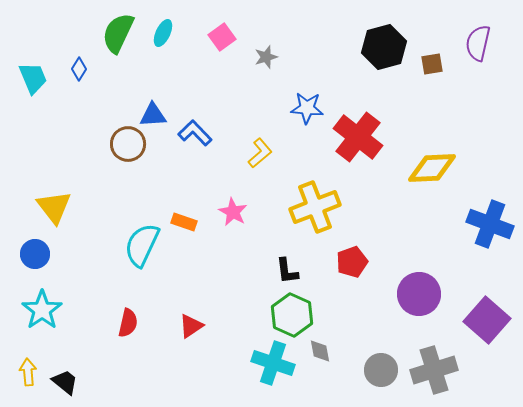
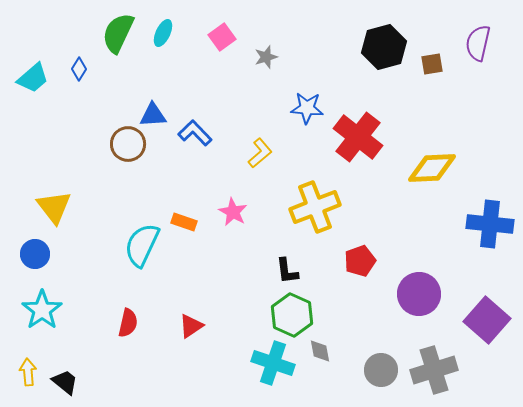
cyan trapezoid: rotated 72 degrees clockwise
blue cross: rotated 15 degrees counterclockwise
red pentagon: moved 8 px right, 1 px up
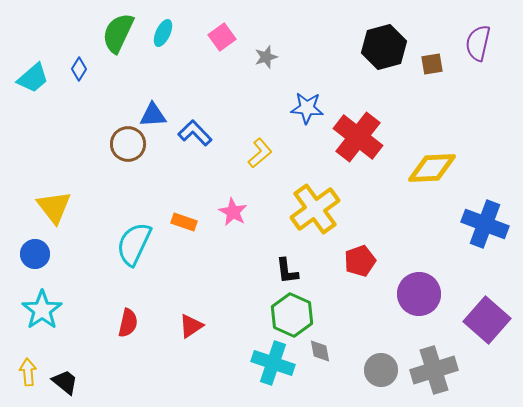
yellow cross: moved 2 px down; rotated 15 degrees counterclockwise
blue cross: moved 5 px left; rotated 15 degrees clockwise
cyan semicircle: moved 8 px left, 1 px up
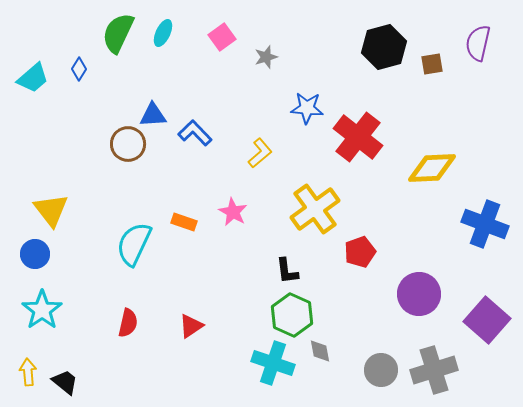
yellow triangle: moved 3 px left, 3 px down
red pentagon: moved 9 px up
